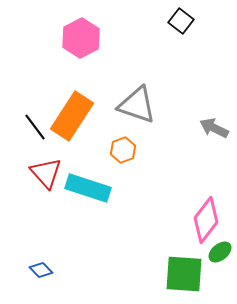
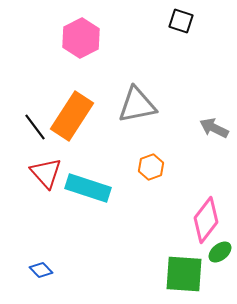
black square: rotated 20 degrees counterclockwise
gray triangle: rotated 30 degrees counterclockwise
orange hexagon: moved 28 px right, 17 px down
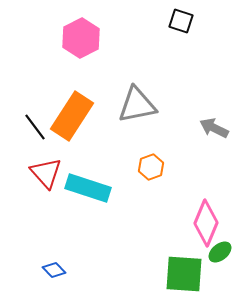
pink diamond: moved 3 px down; rotated 15 degrees counterclockwise
blue diamond: moved 13 px right
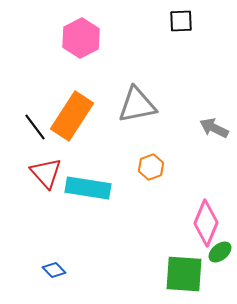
black square: rotated 20 degrees counterclockwise
cyan rectangle: rotated 9 degrees counterclockwise
